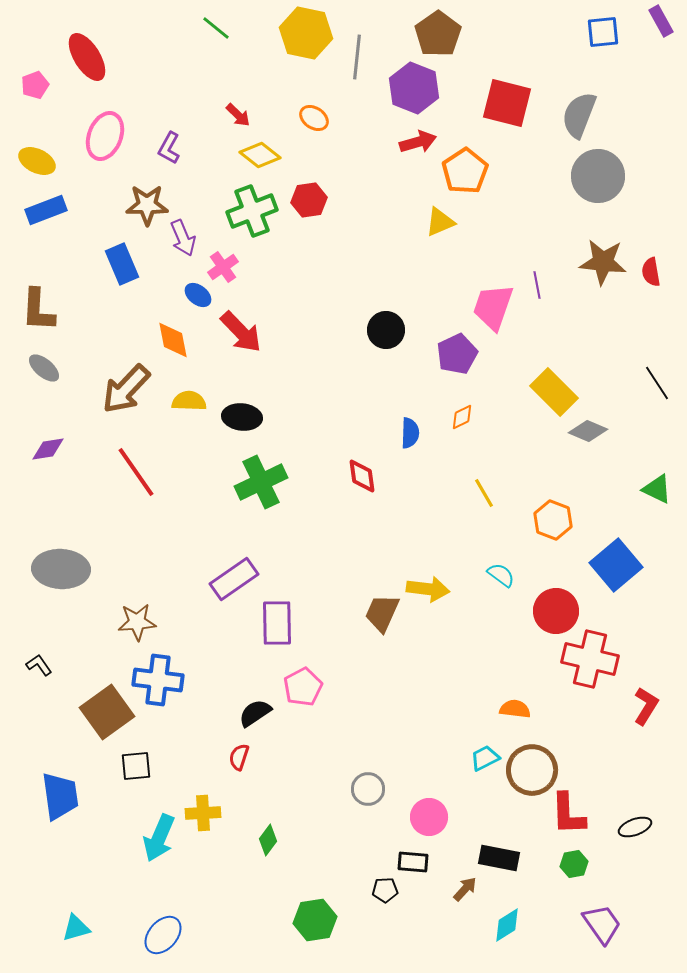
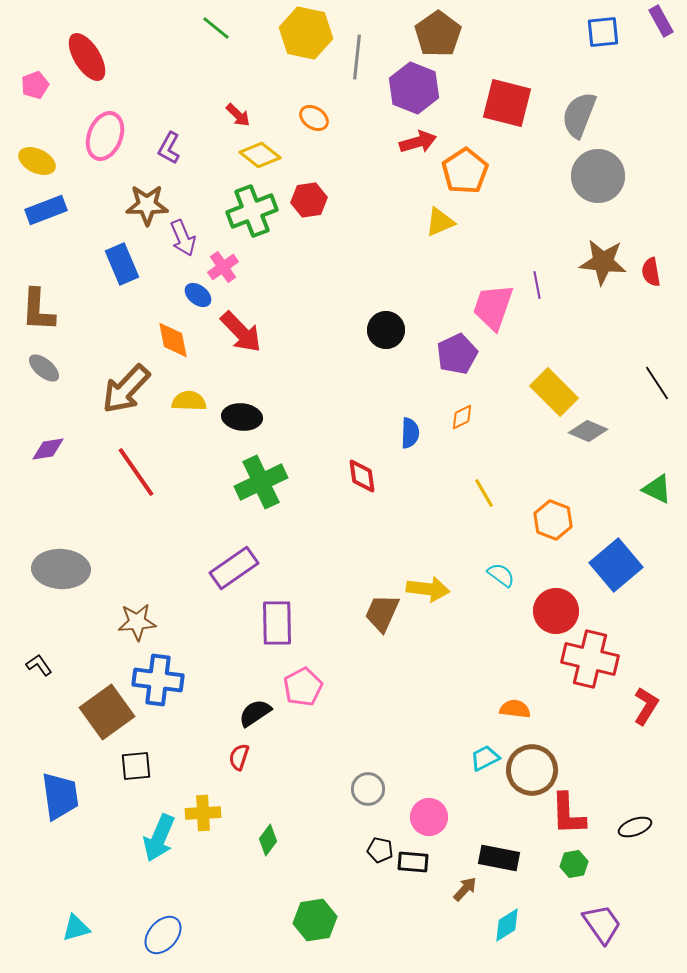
purple rectangle at (234, 579): moved 11 px up
black pentagon at (385, 890): moved 5 px left, 40 px up; rotated 15 degrees clockwise
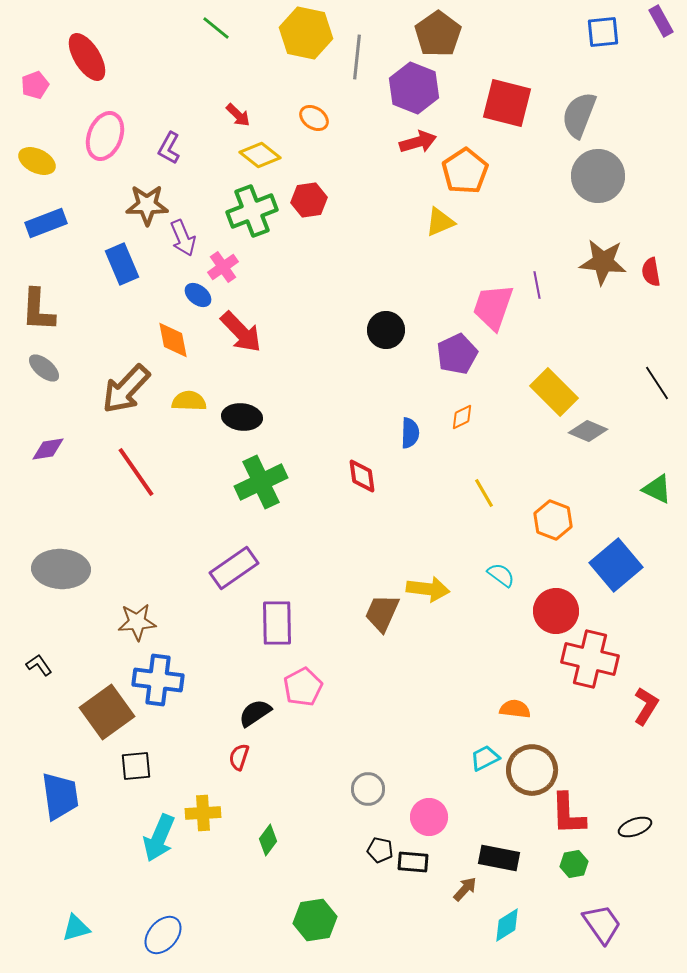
blue rectangle at (46, 210): moved 13 px down
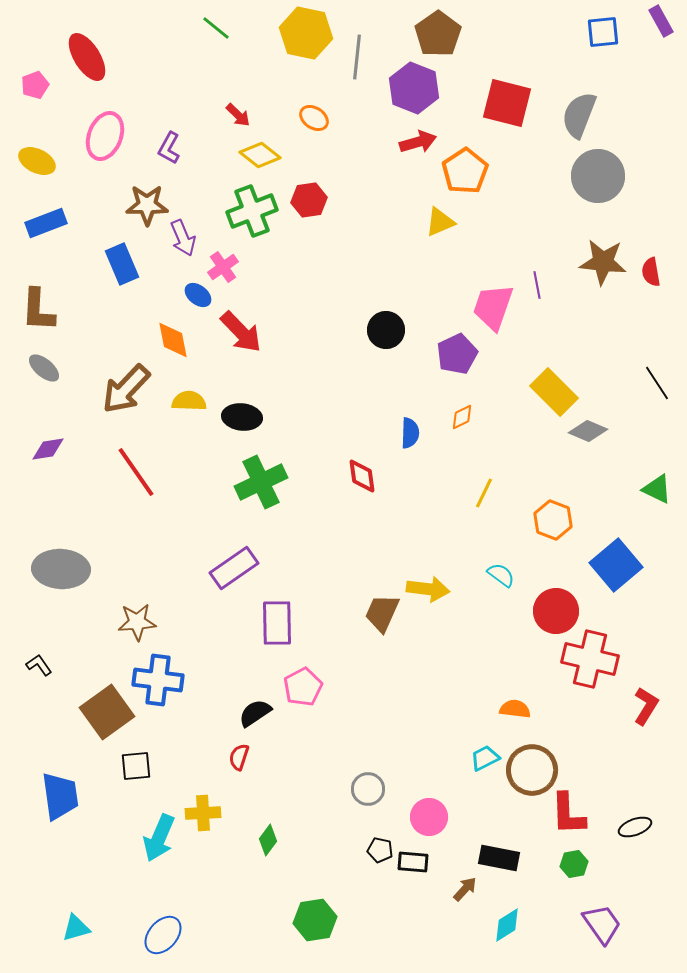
yellow line at (484, 493): rotated 56 degrees clockwise
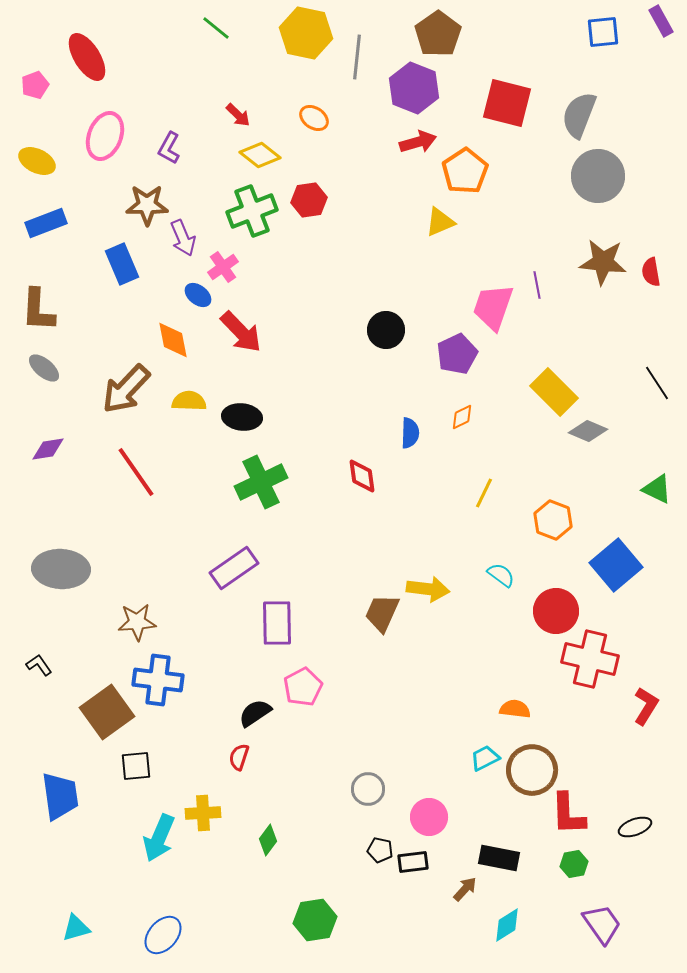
black rectangle at (413, 862): rotated 12 degrees counterclockwise
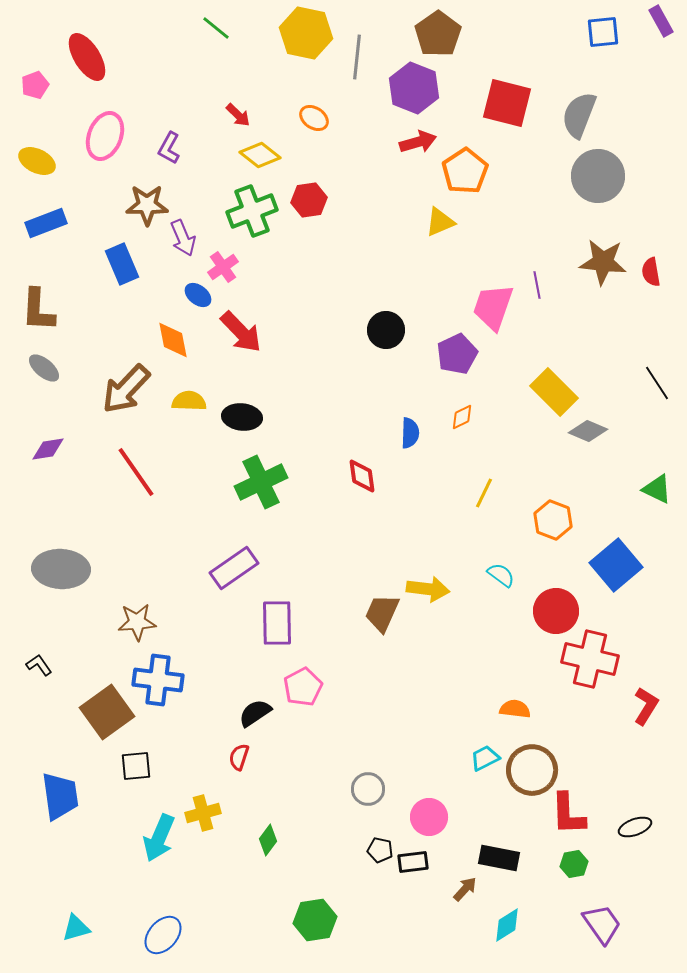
yellow cross at (203, 813): rotated 12 degrees counterclockwise
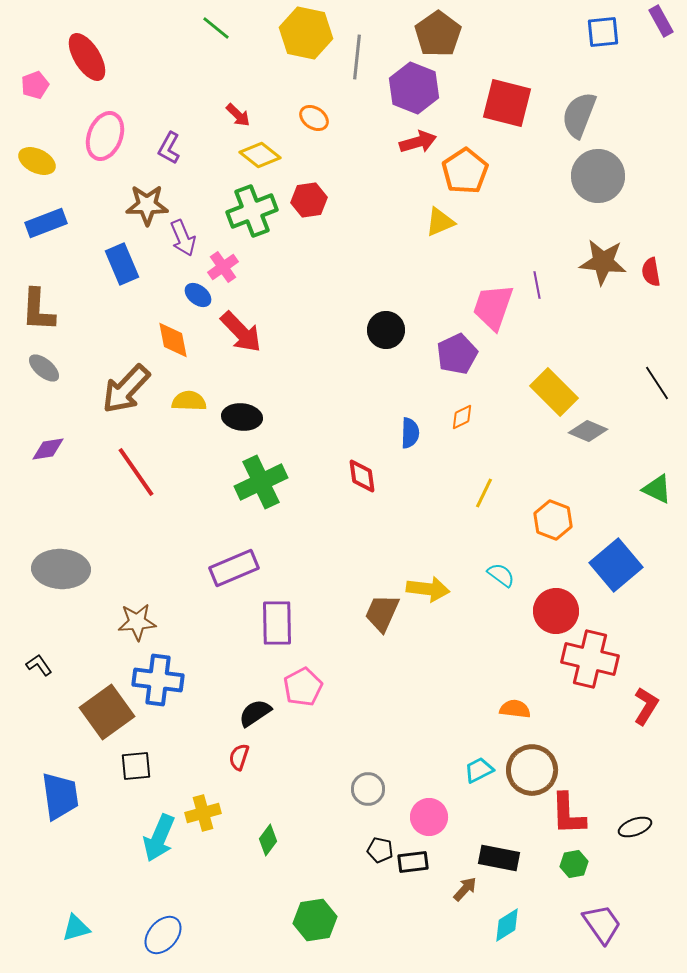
purple rectangle at (234, 568): rotated 12 degrees clockwise
cyan trapezoid at (485, 758): moved 6 px left, 12 px down
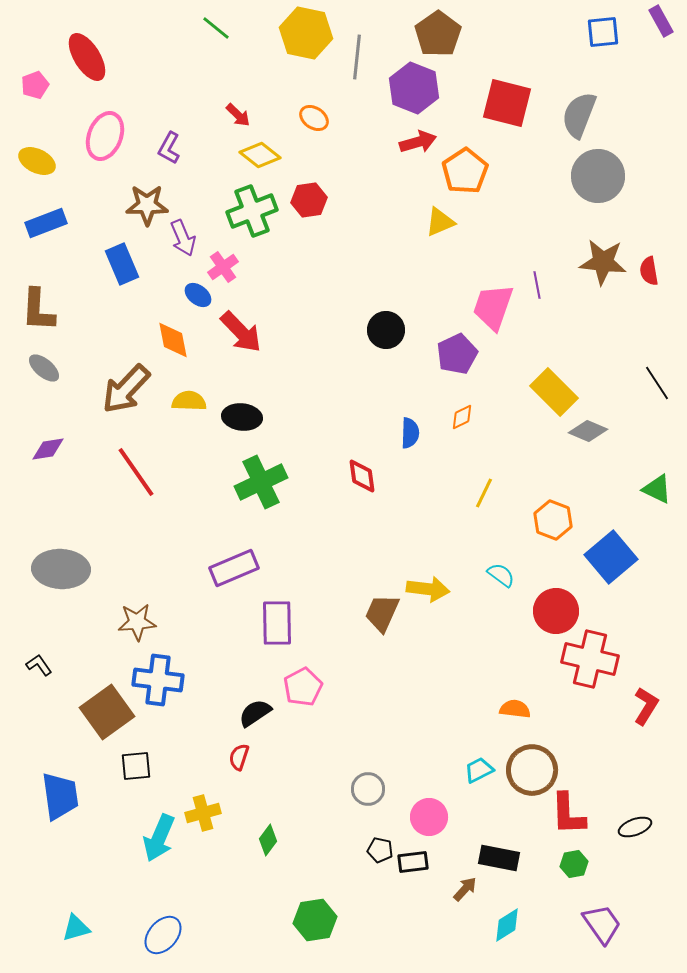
red semicircle at (651, 272): moved 2 px left, 1 px up
blue square at (616, 565): moved 5 px left, 8 px up
